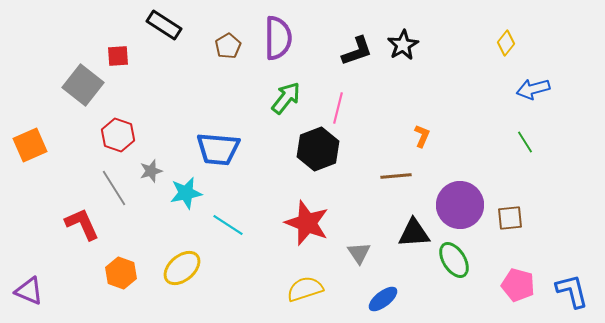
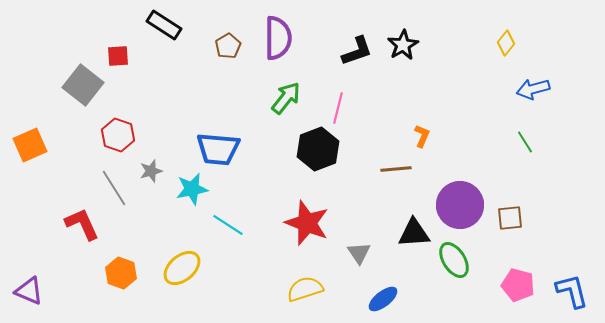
brown line: moved 7 px up
cyan star: moved 6 px right, 4 px up
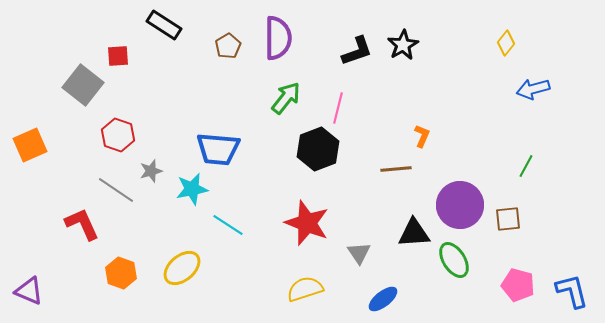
green line: moved 1 px right, 24 px down; rotated 60 degrees clockwise
gray line: moved 2 px right, 2 px down; rotated 24 degrees counterclockwise
brown square: moved 2 px left, 1 px down
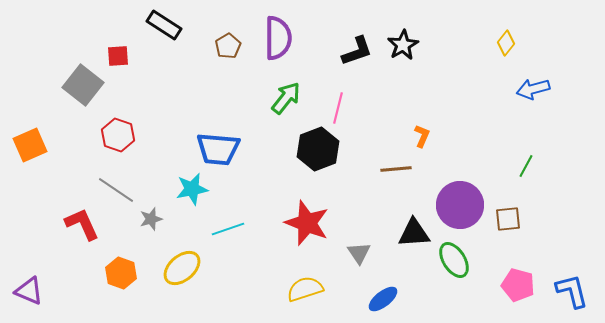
gray star: moved 48 px down
cyan line: moved 4 px down; rotated 52 degrees counterclockwise
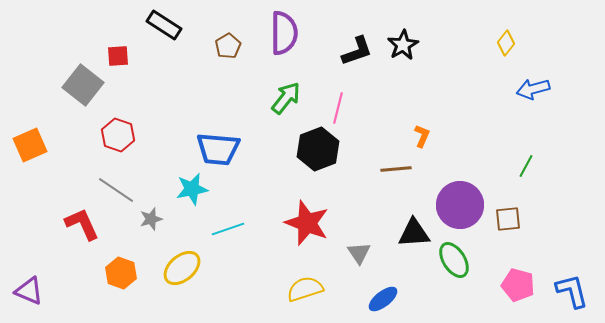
purple semicircle: moved 6 px right, 5 px up
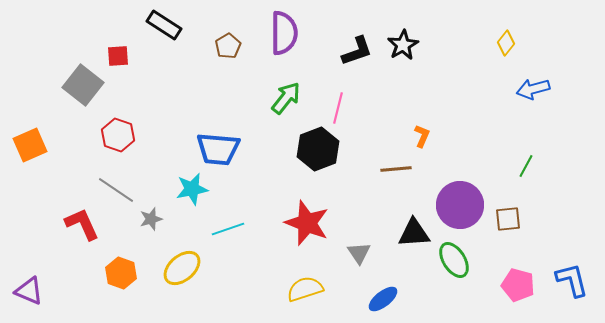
blue L-shape: moved 11 px up
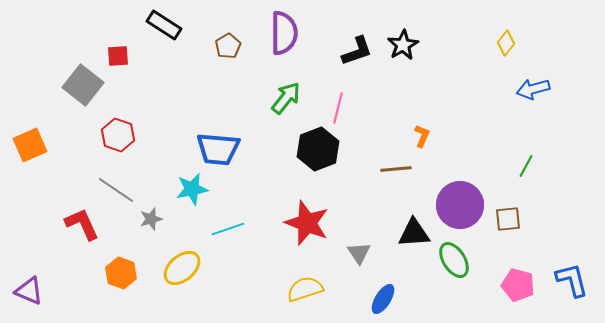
blue ellipse: rotated 20 degrees counterclockwise
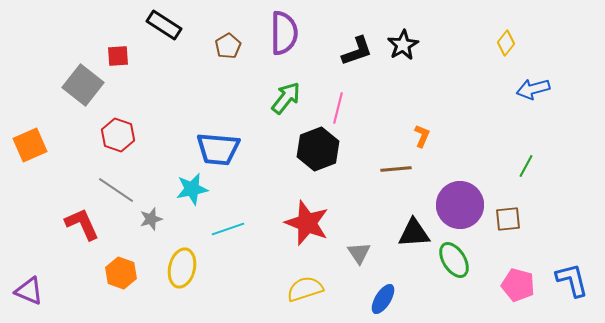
yellow ellipse: rotated 36 degrees counterclockwise
